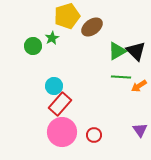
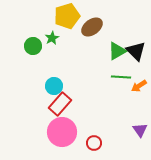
red circle: moved 8 px down
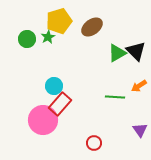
yellow pentagon: moved 8 px left, 5 px down
green star: moved 4 px left, 1 px up
green circle: moved 6 px left, 7 px up
green triangle: moved 2 px down
green line: moved 6 px left, 20 px down
pink circle: moved 19 px left, 12 px up
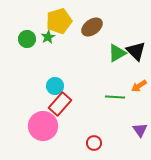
cyan circle: moved 1 px right
pink circle: moved 6 px down
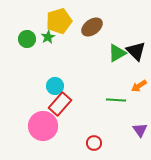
green line: moved 1 px right, 3 px down
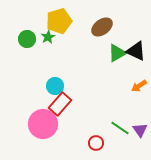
brown ellipse: moved 10 px right
black triangle: rotated 20 degrees counterclockwise
green line: moved 4 px right, 28 px down; rotated 30 degrees clockwise
pink circle: moved 2 px up
red circle: moved 2 px right
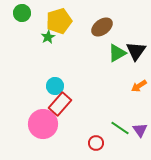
green circle: moved 5 px left, 26 px up
black triangle: rotated 40 degrees clockwise
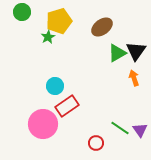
green circle: moved 1 px up
orange arrow: moved 5 px left, 8 px up; rotated 105 degrees clockwise
red rectangle: moved 7 px right, 2 px down; rotated 15 degrees clockwise
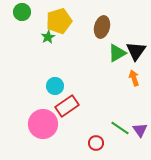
brown ellipse: rotated 40 degrees counterclockwise
